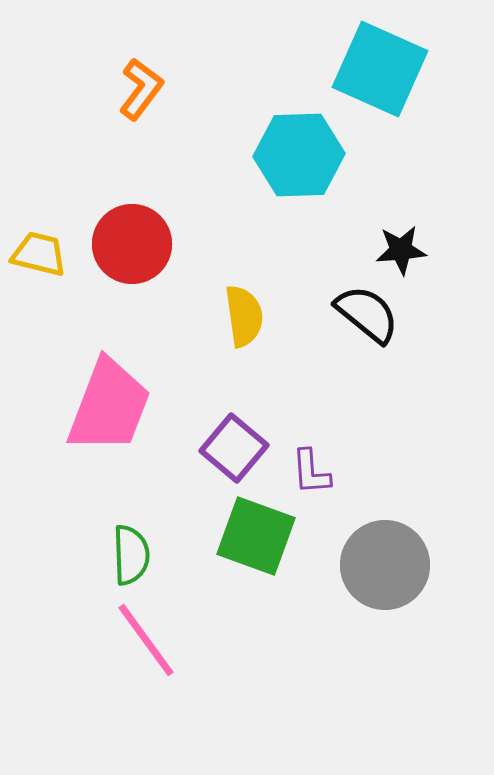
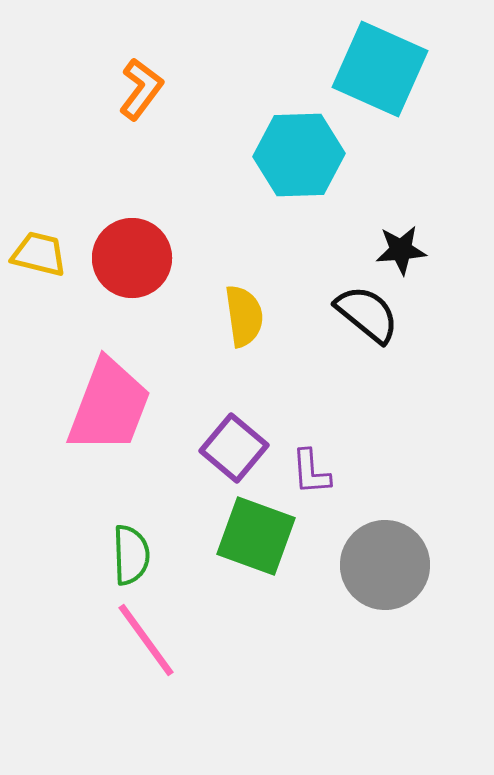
red circle: moved 14 px down
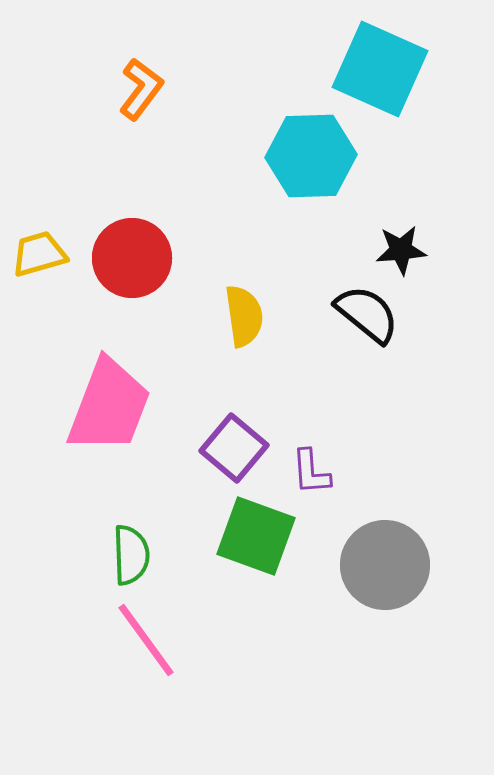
cyan hexagon: moved 12 px right, 1 px down
yellow trapezoid: rotated 30 degrees counterclockwise
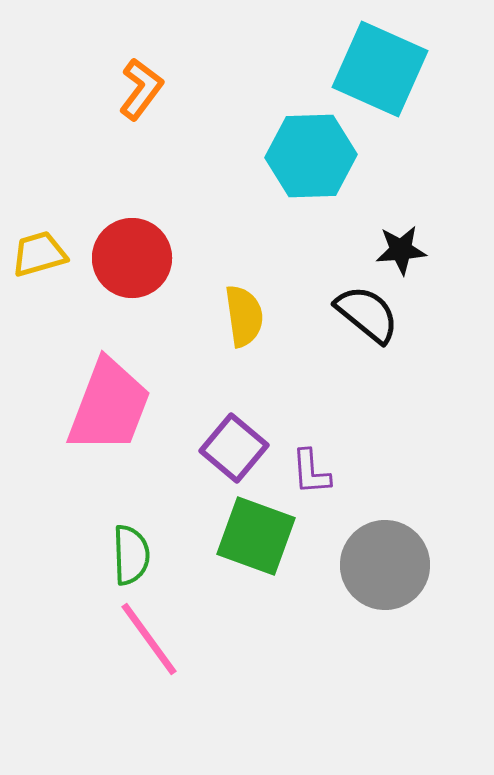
pink line: moved 3 px right, 1 px up
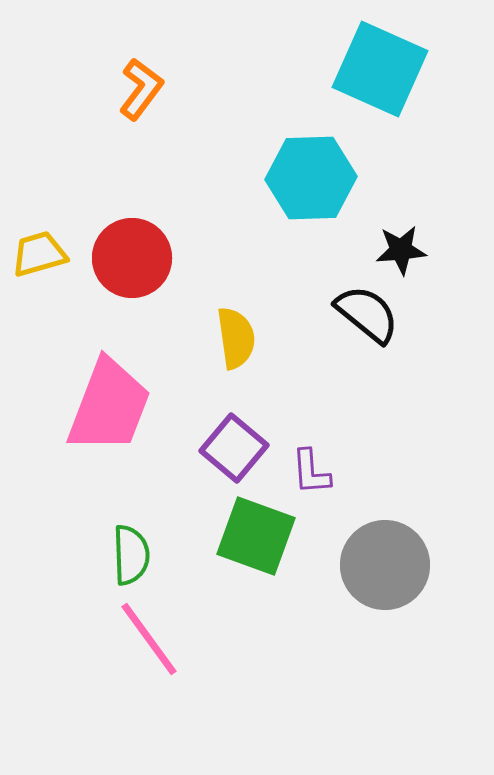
cyan hexagon: moved 22 px down
yellow semicircle: moved 8 px left, 22 px down
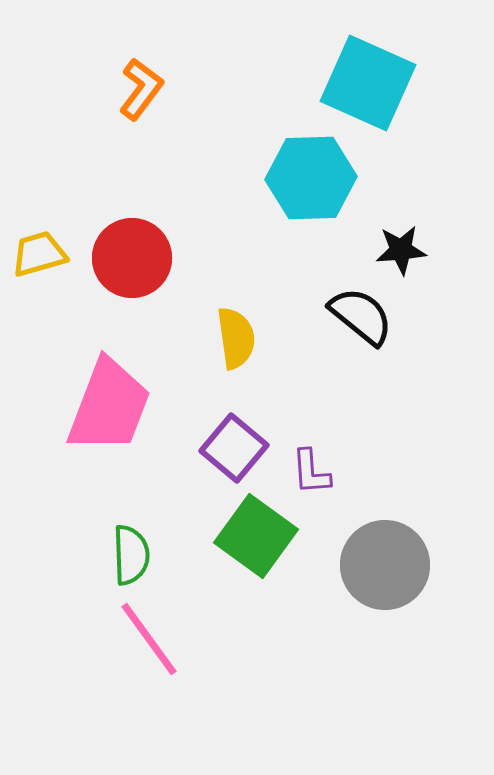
cyan square: moved 12 px left, 14 px down
black semicircle: moved 6 px left, 2 px down
green square: rotated 16 degrees clockwise
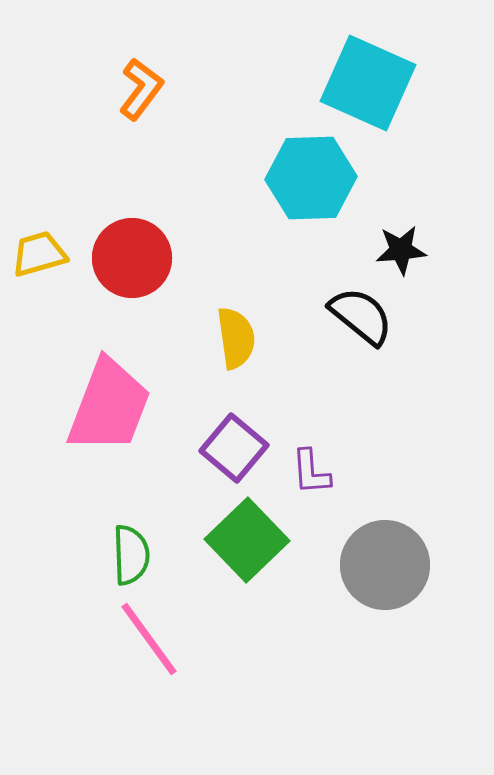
green square: moved 9 px left, 4 px down; rotated 10 degrees clockwise
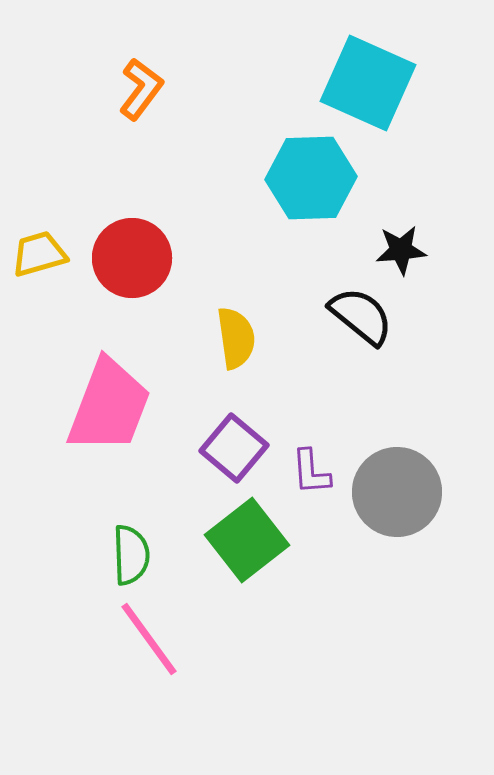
green square: rotated 6 degrees clockwise
gray circle: moved 12 px right, 73 px up
